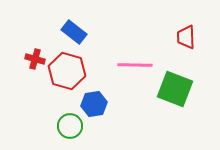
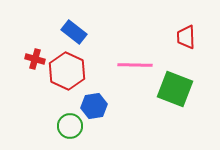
red hexagon: rotated 9 degrees clockwise
blue hexagon: moved 2 px down
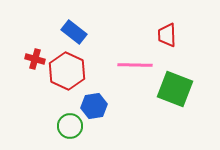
red trapezoid: moved 19 px left, 2 px up
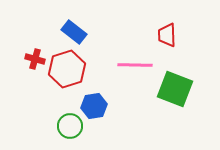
red hexagon: moved 2 px up; rotated 18 degrees clockwise
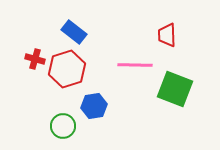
green circle: moved 7 px left
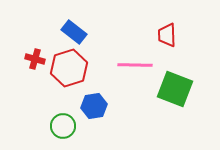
red hexagon: moved 2 px right, 1 px up
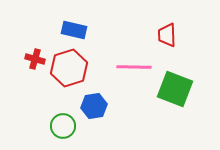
blue rectangle: moved 2 px up; rotated 25 degrees counterclockwise
pink line: moved 1 px left, 2 px down
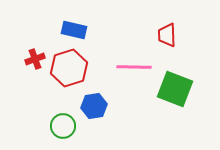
red cross: rotated 36 degrees counterclockwise
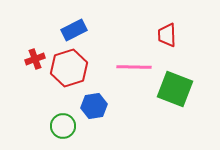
blue rectangle: rotated 40 degrees counterclockwise
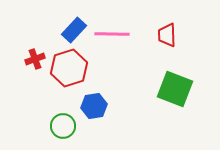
blue rectangle: rotated 20 degrees counterclockwise
pink line: moved 22 px left, 33 px up
